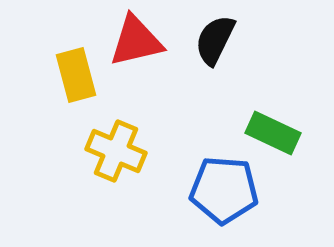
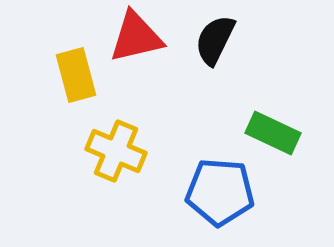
red triangle: moved 4 px up
blue pentagon: moved 4 px left, 2 px down
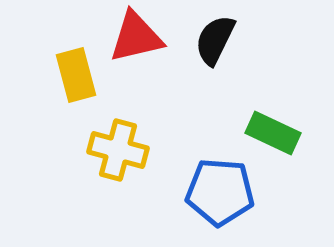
yellow cross: moved 2 px right, 1 px up; rotated 8 degrees counterclockwise
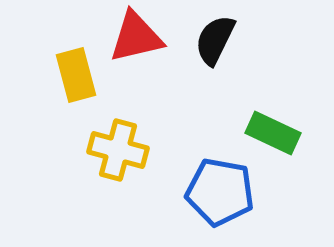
blue pentagon: rotated 6 degrees clockwise
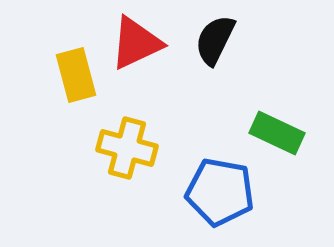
red triangle: moved 6 px down; rotated 12 degrees counterclockwise
green rectangle: moved 4 px right
yellow cross: moved 9 px right, 2 px up
